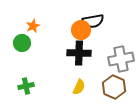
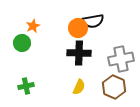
orange circle: moved 3 px left, 2 px up
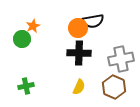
green circle: moved 4 px up
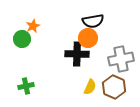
orange circle: moved 10 px right, 10 px down
black cross: moved 2 px left, 1 px down
yellow semicircle: moved 11 px right
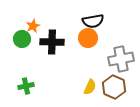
black cross: moved 25 px left, 12 px up
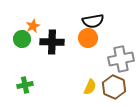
green cross: moved 1 px left, 1 px up
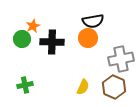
yellow semicircle: moved 7 px left
